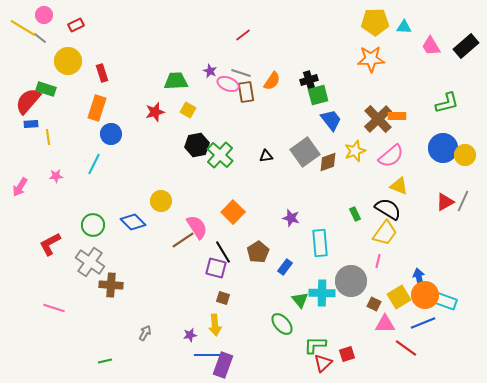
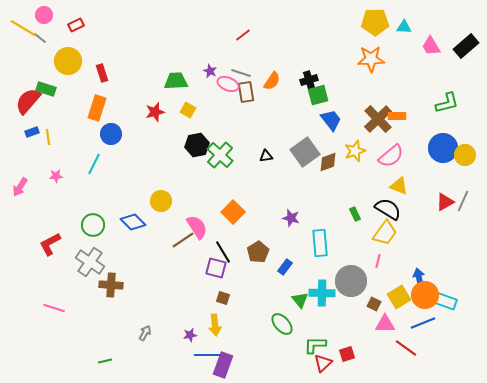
blue rectangle at (31, 124): moved 1 px right, 8 px down; rotated 16 degrees counterclockwise
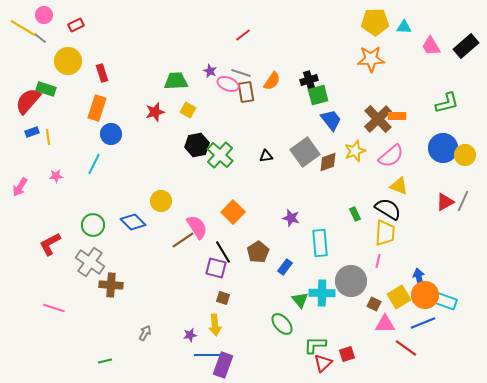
yellow trapezoid at (385, 233): rotated 32 degrees counterclockwise
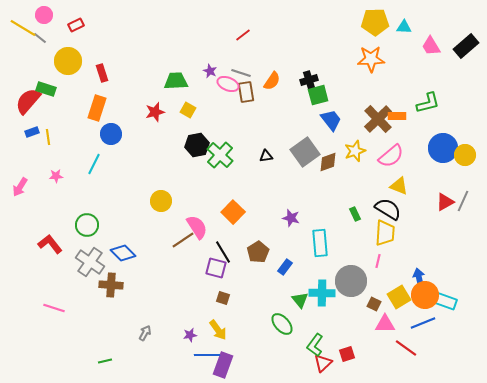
green L-shape at (447, 103): moved 19 px left
blue diamond at (133, 222): moved 10 px left, 31 px down
green circle at (93, 225): moved 6 px left
red L-shape at (50, 244): rotated 80 degrees clockwise
yellow arrow at (215, 325): moved 3 px right, 5 px down; rotated 30 degrees counterclockwise
green L-shape at (315, 345): rotated 55 degrees counterclockwise
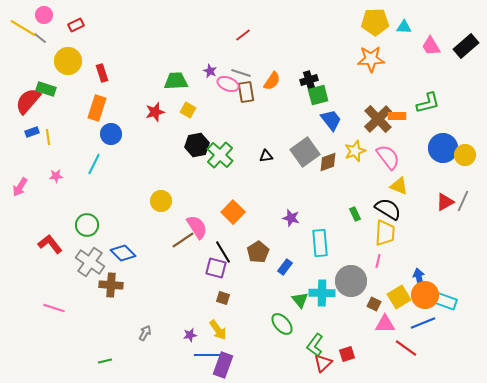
pink semicircle at (391, 156): moved 3 px left, 1 px down; rotated 88 degrees counterclockwise
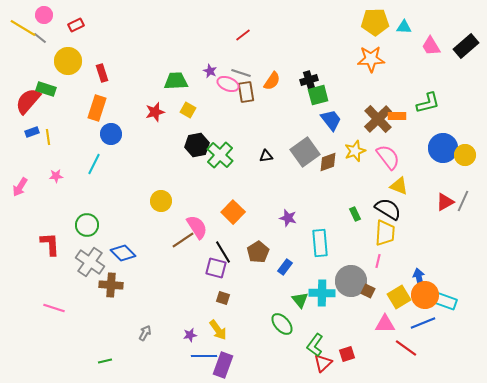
purple star at (291, 218): moved 3 px left
red L-shape at (50, 244): rotated 35 degrees clockwise
brown square at (374, 304): moved 6 px left, 13 px up
blue line at (207, 355): moved 3 px left, 1 px down
